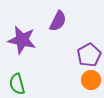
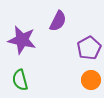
purple pentagon: moved 7 px up
green semicircle: moved 3 px right, 4 px up
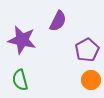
purple pentagon: moved 2 px left, 2 px down
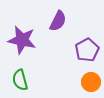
orange circle: moved 2 px down
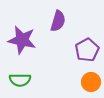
purple semicircle: rotated 10 degrees counterclockwise
green semicircle: rotated 75 degrees counterclockwise
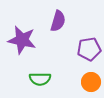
purple pentagon: moved 2 px right, 1 px up; rotated 20 degrees clockwise
green semicircle: moved 20 px right, 1 px up
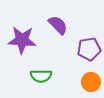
purple semicircle: moved 4 px down; rotated 60 degrees counterclockwise
purple star: rotated 8 degrees counterclockwise
green semicircle: moved 1 px right, 3 px up
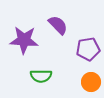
purple star: moved 2 px right
purple pentagon: moved 1 px left
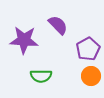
purple pentagon: rotated 20 degrees counterclockwise
orange circle: moved 6 px up
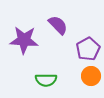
green semicircle: moved 5 px right, 4 px down
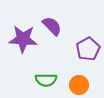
purple semicircle: moved 6 px left, 1 px down
purple star: moved 1 px left, 1 px up
orange circle: moved 12 px left, 9 px down
